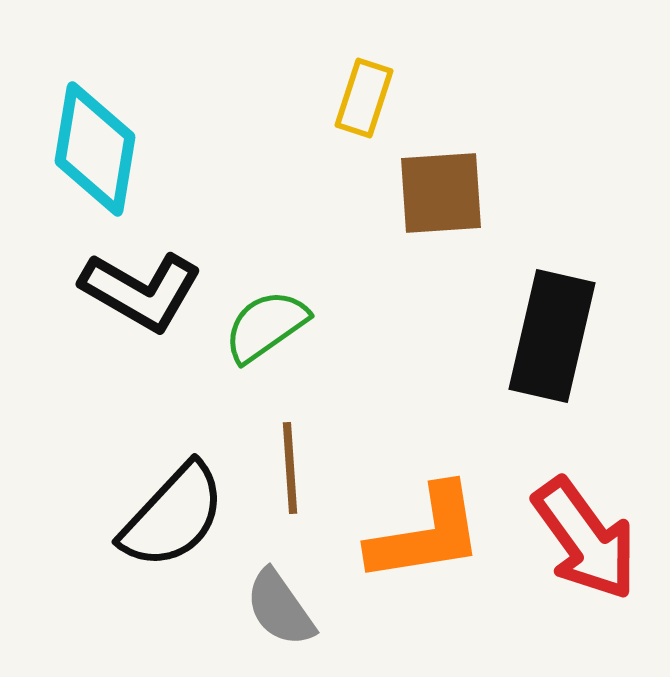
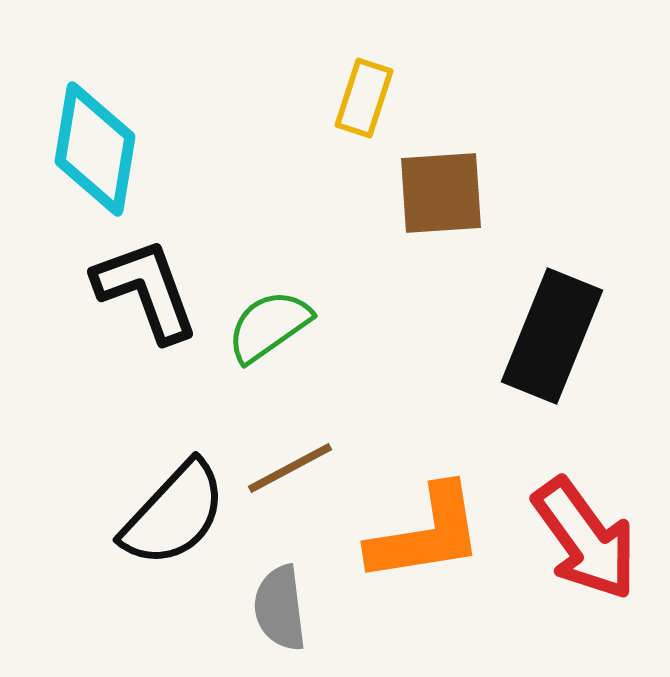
black L-shape: moved 5 px right, 1 px up; rotated 140 degrees counterclockwise
green semicircle: moved 3 px right
black rectangle: rotated 9 degrees clockwise
brown line: rotated 66 degrees clockwise
black semicircle: moved 1 px right, 2 px up
gray semicircle: rotated 28 degrees clockwise
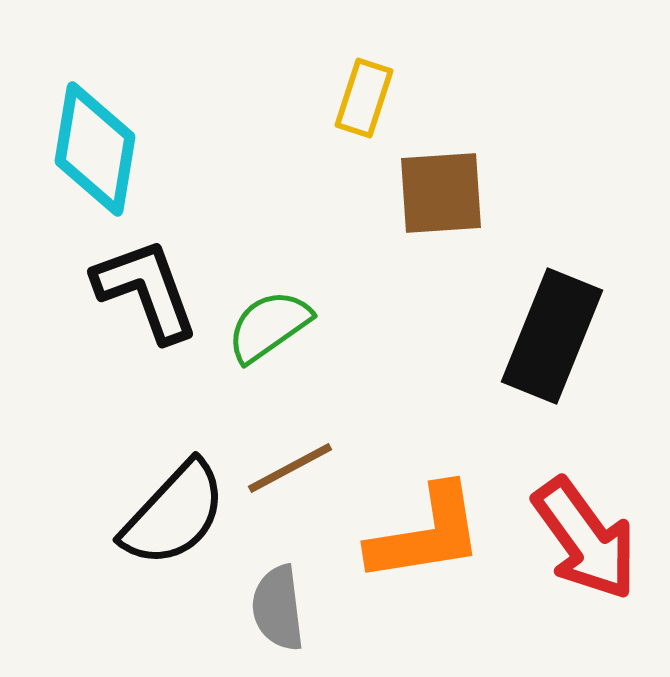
gray semicircle: moved 2 px left
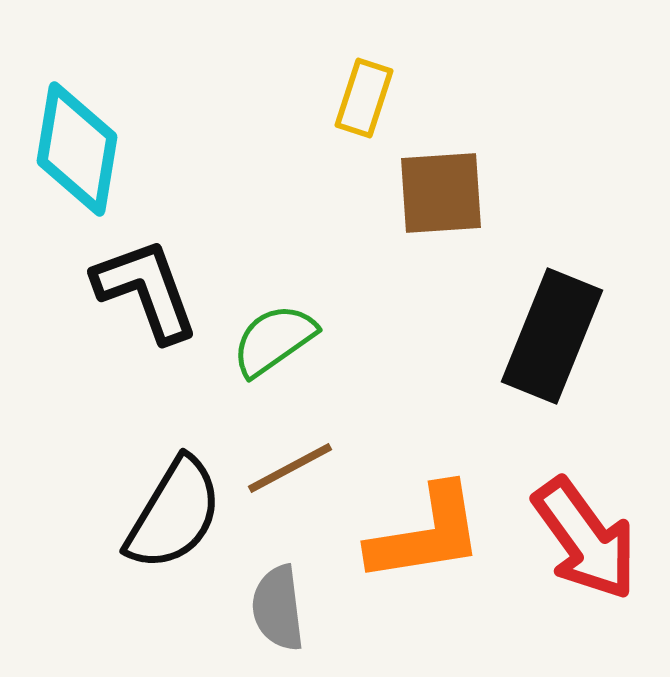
cyan diamond: moved 18 px left
green semicircle: moved 5 px right, 14 px down
black semicircle: rotated 12 degrees counterclockwise
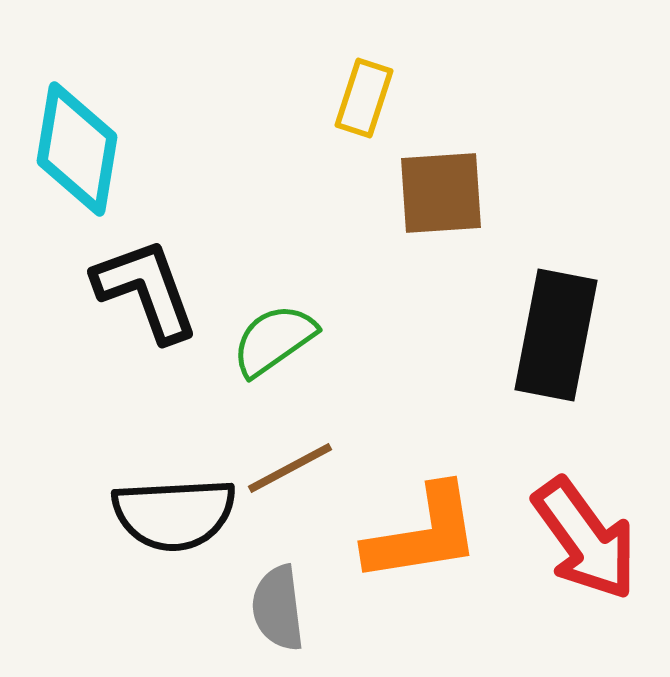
black rectangle: moved 4 px right, 1 px up; rotated 11 degrees counterclockwise
black semicircle: rotated 56 degrees clockwise
orange L-shape: moved 3 px left
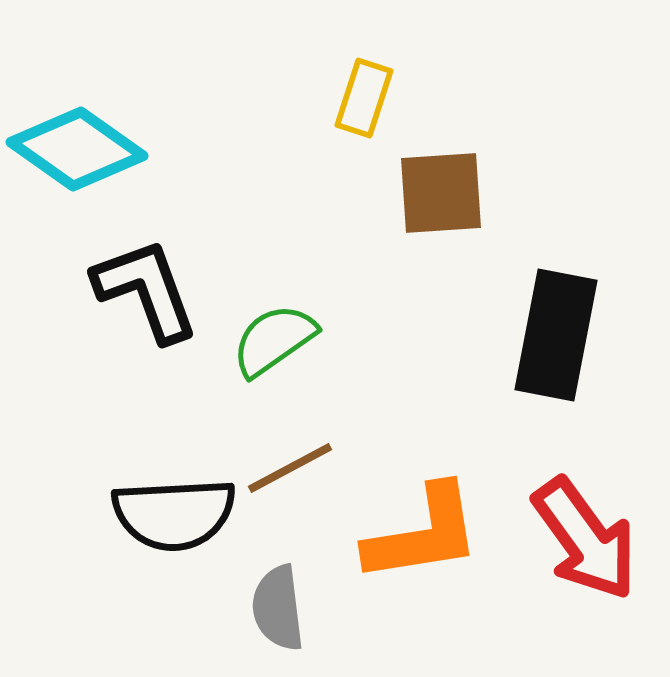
cyan diamond: rotated 64 degrees counterclockwise
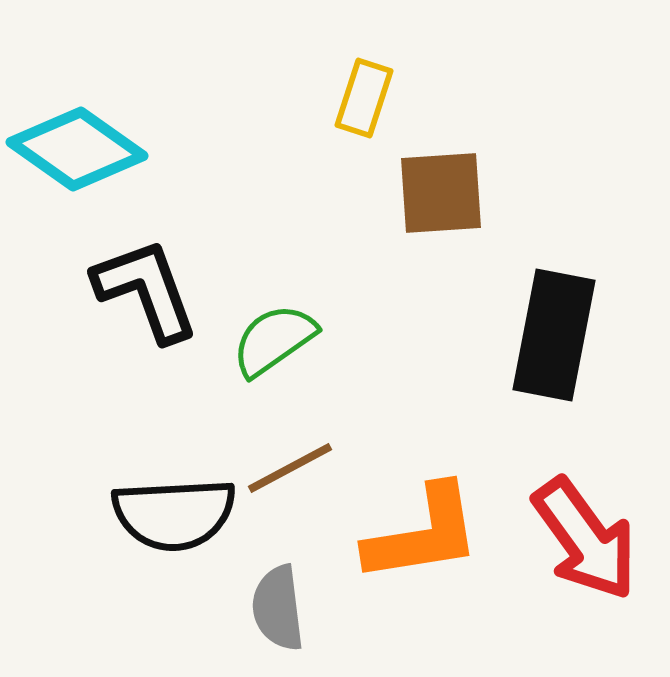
black rectangle: moved 2 px left
